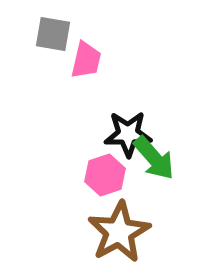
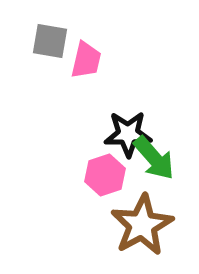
gray square: moved 3 px left, 7 px down
brown star: moved 23 px right, 7 px up
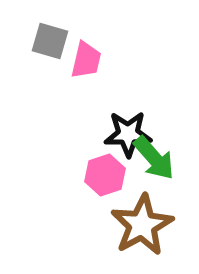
gray square: rotated 6 degrees clockwise
